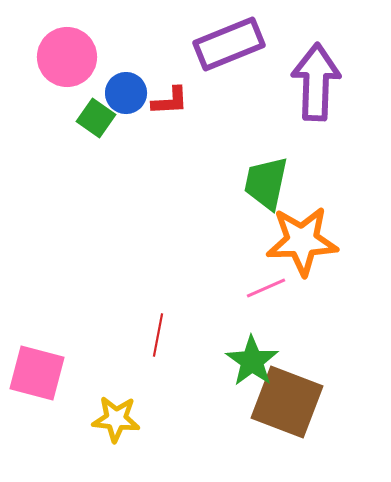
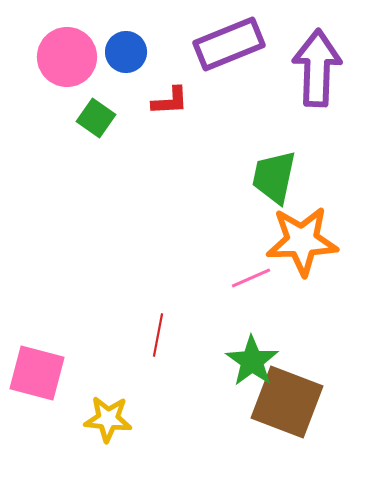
purple arrow: moved 1 px right, 14 px up
blue circle: moved 41 px up
green trapezoid: moved 8 px right, 6 px up
pink line: moved 15 px left, 10 px up
yellow star: moved 8 px left
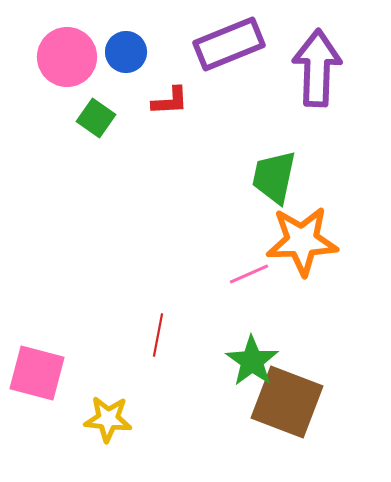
pink line: moved 2 px left, 4 px up
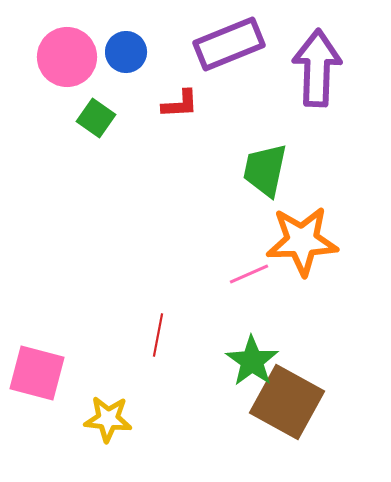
red L-shape: moved 10 px right, 3 px down
green trapezoid: moved 9 px left, 7 px up
brown square: rotated 8 degrees clockwise
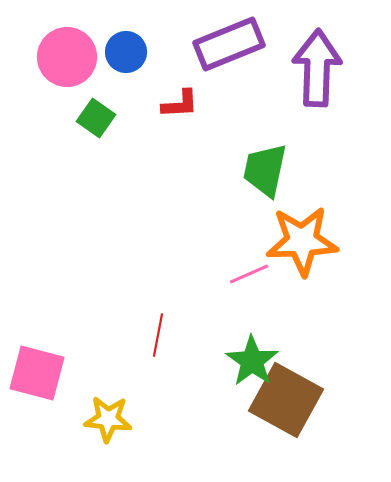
brown square: moved 1 px left, 2 px up
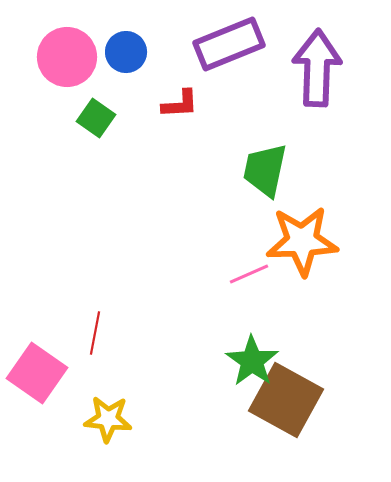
red line: moved 63 px left, 2 px up
pink square: rotated 20 degrees clockwise
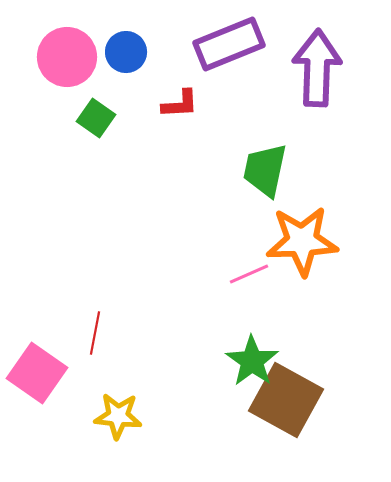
yellow star: moved 10 px right, 3 px up
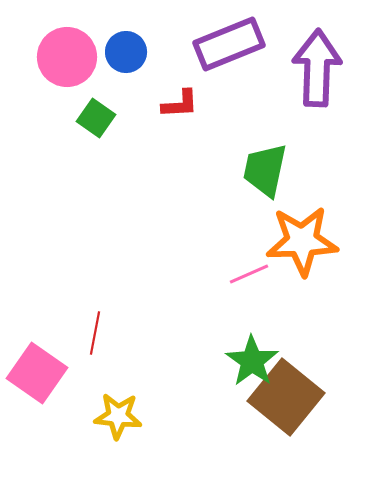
brown square: moved 3 px up; rotated 10 degrees clockwise
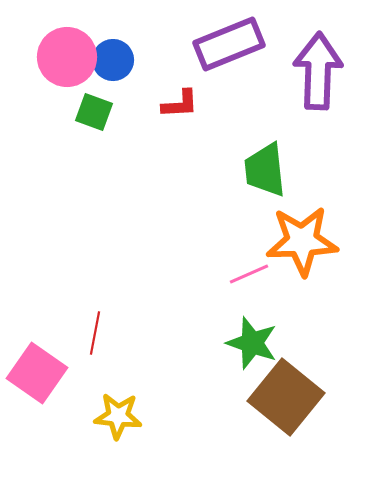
blue circle: moved 13 px left, 8 px down
purple arrow: moved 1 px right, 3 px down
green square: moved 2 px left, 6 px up; rotated 15 degrees counterclockwise
green trapezoid: rotated 18 degrees counterclockwise
green star: moved 18 px up; rotated 16 degrees counterclockwise
